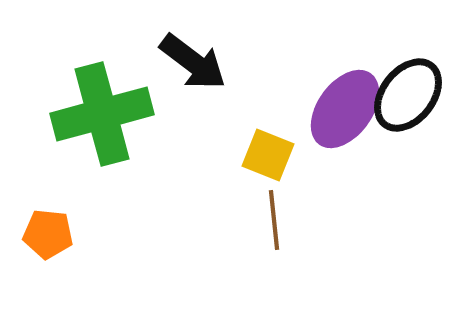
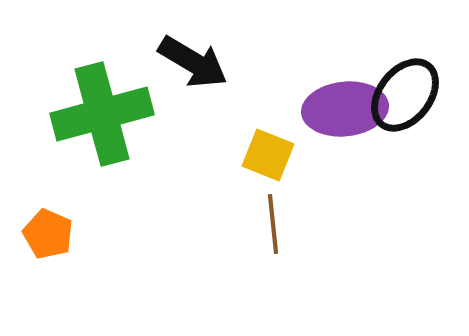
black arrow: rotated 6 degrees counterclockwise
black ellipse: moved 3 px left
purple ellipse: rotated 48 degrees clockwise
brown line: moved 1 px left, 4 px down
orange pentagon: rotated 18 degrees clockwise
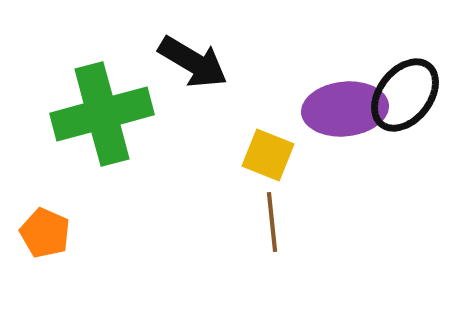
brown line: moved 1 px left, 2 px up
orange pentagon: moved 3 px left, 1 px up
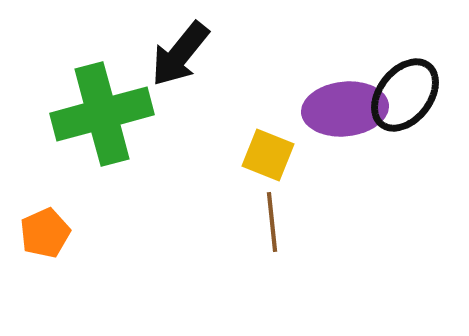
black arrow: moved 13 px left, 8 px up; rotated 98 degrees clockwise
orange pentagon: rotated 24 degrees clockwise
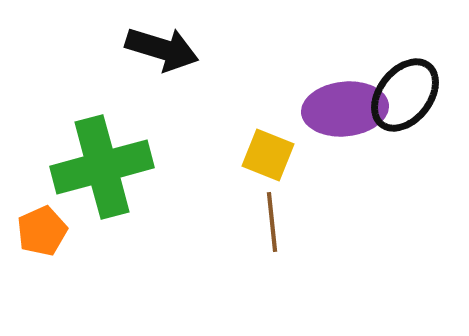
black arrow: moved 18 px left, 5 px up; rotated 112 degrees counterclockwise
green cross: moved 53 px down
orange pentagon: moved 3 px left, 2 px up
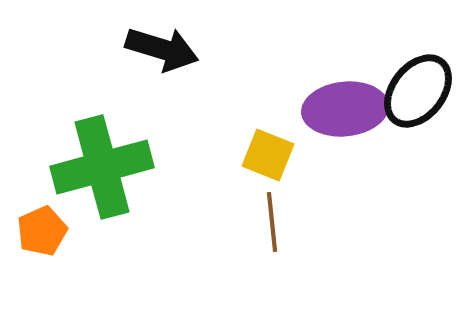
black ellipse: moved 13 px right, 4 px up
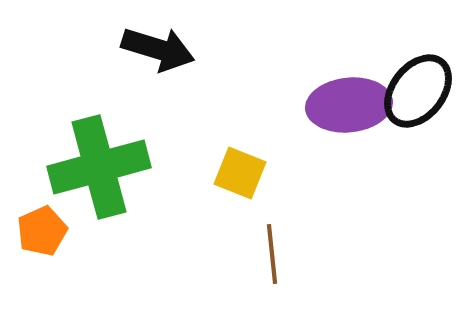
black arrow: moved 4 px left
purple ellipse: moved 4 px right, 4 px up
yellow square: moved 28 px left, 18 px down
green cross: moved 3 px left
brown line: moved 32 px down
